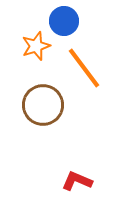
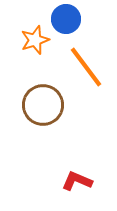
blue circle: moved 2 px right, 2 px up
orange star: moved 1 px left, 6 px up
orange line: moved 2 px right, 1 px up
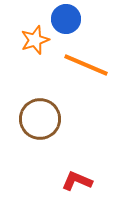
orange line: moved 2 px up; rotated 30 degrees counterclockwise
brown circle: moved 3 px left, 14 px down
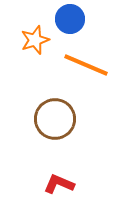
blue circle: moved 4 px right
brown circle: moved 15 px right
red L-shape: moved 18 px left, 3 px down
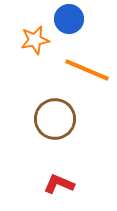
blue circle: moved 1 px left
orange star: rotated 8 degrees clockwise
orange line: moved 1 px right, 5 px down
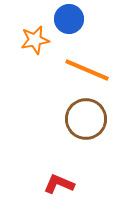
brown circle: moved 31 px right
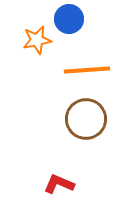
orange star: moved 2 px right
orange line: rotated 27 degrees counterclockwise
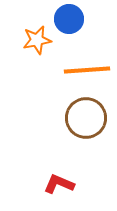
brown circle: moved 1 px up
